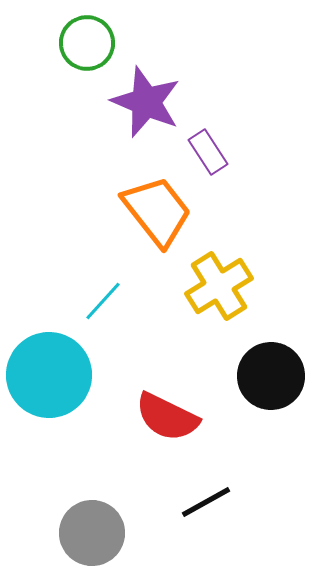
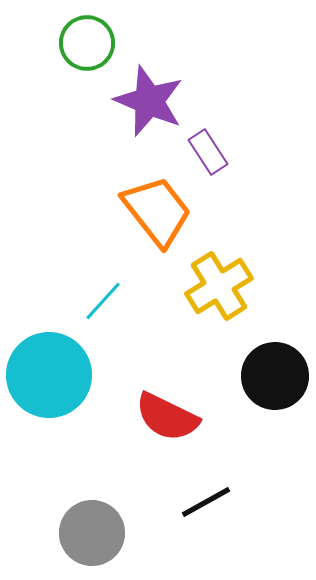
purple star: moved 3 px right, 1 px up
black circle: moved 4 px right
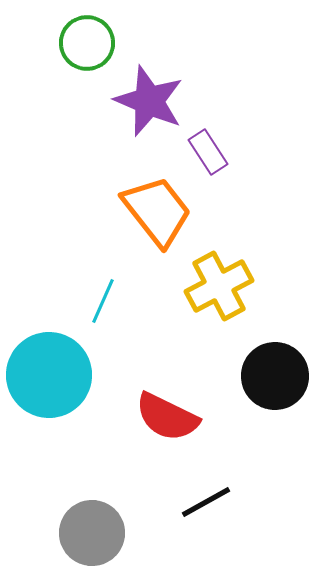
yellow cross: rotated 4 degrees clockwise
cyan line: rotated 18 degrees counterclockwise
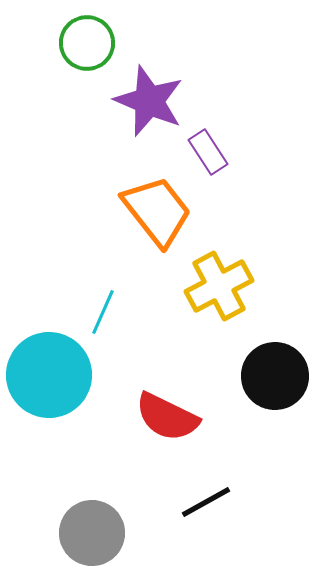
cyan line: moved 11 px down
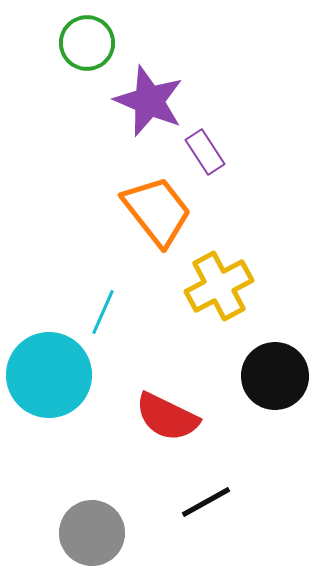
purple rectangle: moved 3 px left
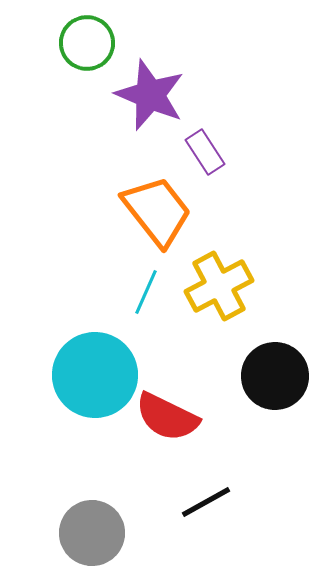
purple star: moved 1 px right, 6 px up
cyan line: moved 43 px right, 20 px up
cyan circle: moved 46 px right
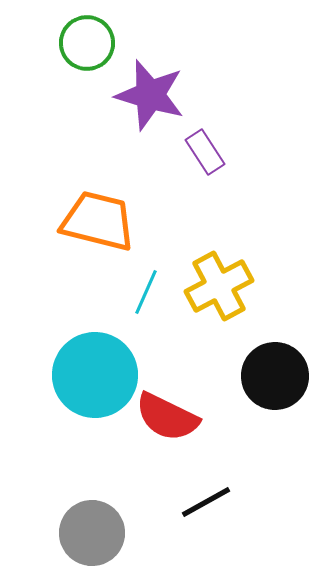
purple star: rotated 6 degrees counterclockwise
orange trapezoid: moved 59 px left, 10 px down; rotated 38 degrees counterclockwise
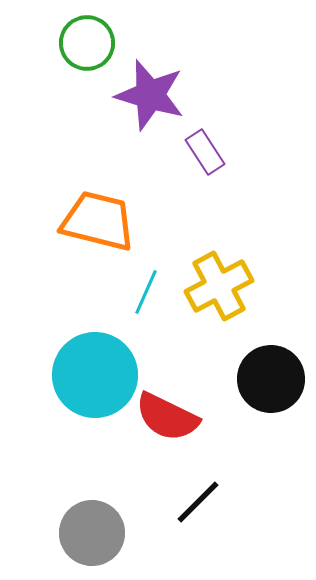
black circle: moved 4 px left, 3 px down
black line: moved 8 px left; rotated 16 degrees counterclockwise
